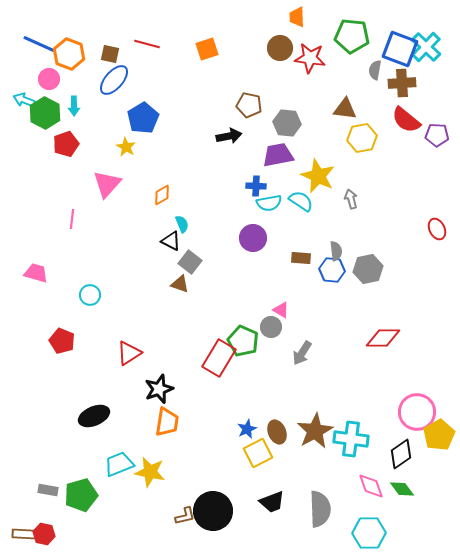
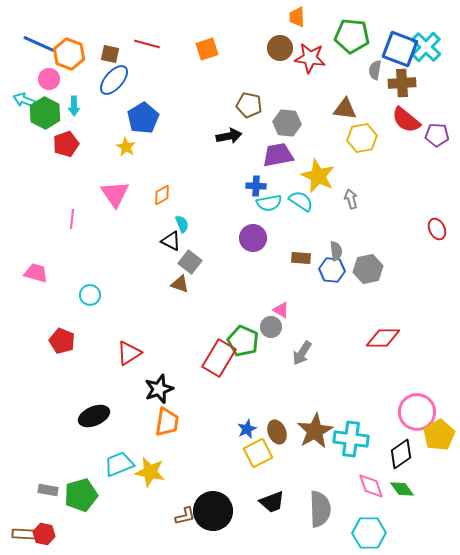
pink triangle at (107, 184): moved 8 px right, 10 px down; rotated 16 degrees counterclockwise
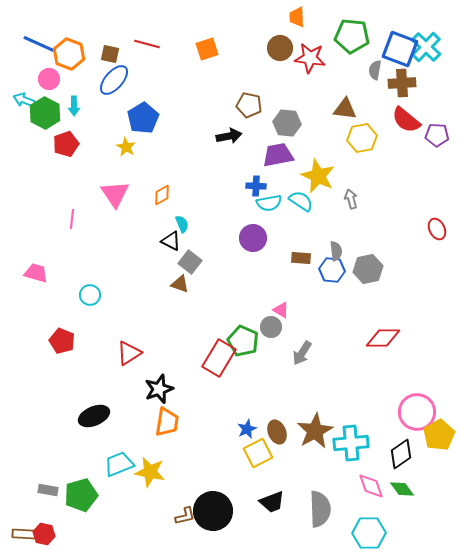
cyan cross at (351, 439): moved 4 px down; rotated 12 degrees counterclockwise
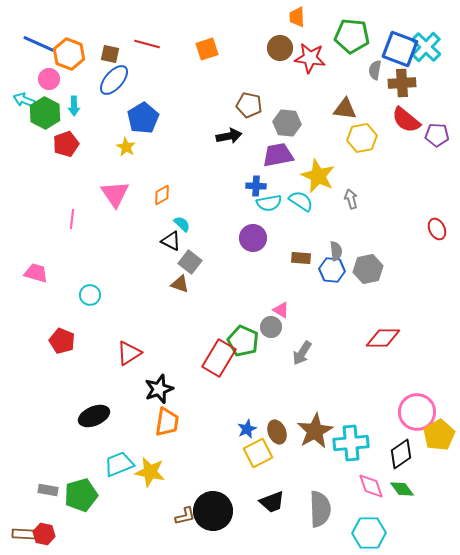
cyan semicircle at (182, 224): rotated 24 degrees counterclockwise
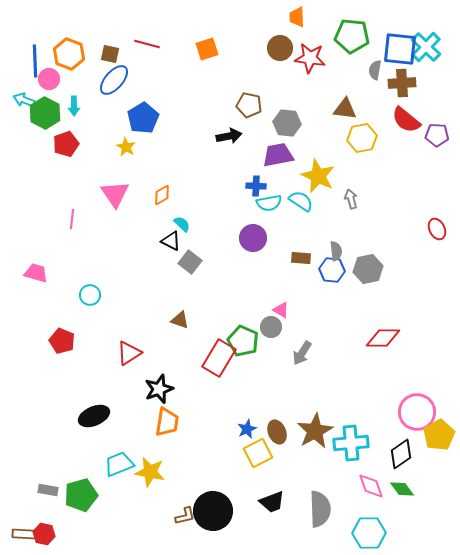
blue line at (39, 44): moved 4 px left, 17 px down; rotated 64 degrees clockwise
blue square at (400, 49): rotated 15 degrees counterclockwise
brown triangle at (180, 284): moved 36 px down
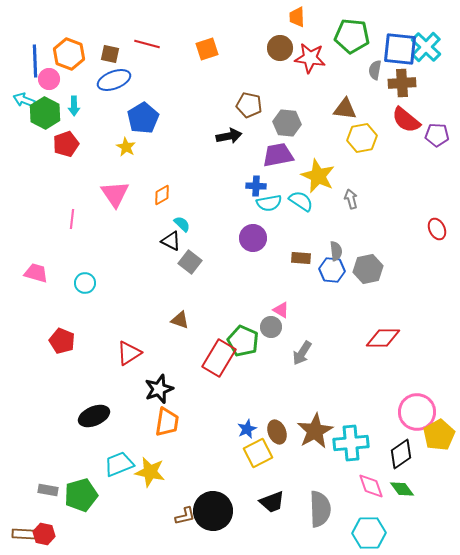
blue ellipse at (114, 80): rotated 28 degrees clockwise
cyan circle at (90, 295): moved 5 px left, 12 px up
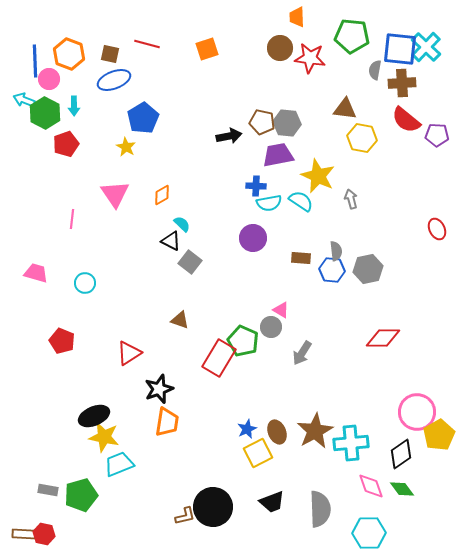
brown pentagon at (249, 105): moved 13 px right, 17 px down
yellow hexagon at (362, 138): rotated 20 degrees clockwise
yellow star at (150, 472): moved 46 px left, 35 px up
black circle at (213, 511): moved 4 px up
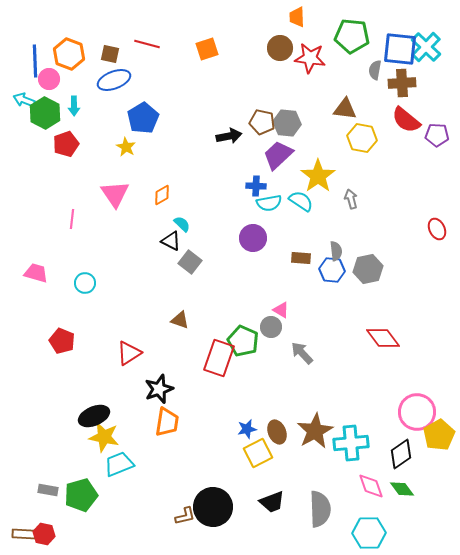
purple trapezoid at (278, 155): rotated 32 degrees counterclockwise
yellow star at (318, 176): rotated 12 degrees clockwise
red diamond at (383, 338): rotated 52 degrees clockwise
gray arrow at (302, 353): rotated 105 degrees clockwise
red rectangle at (219, 358): rotated 12 degrees counterclockwise
blue star at (247, 429): rotated 12 degrees clockwise
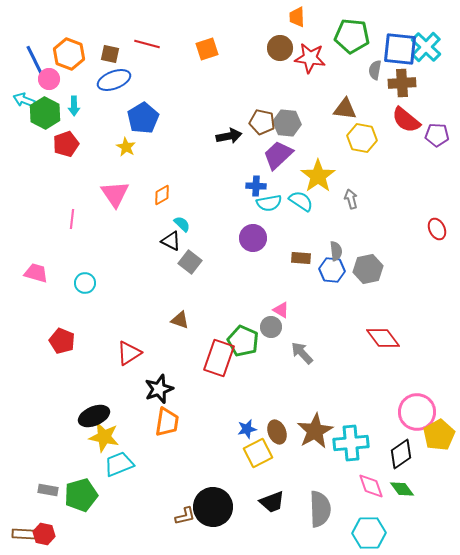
blue line at (35, 61): rotated 24 degrees counterclockwise
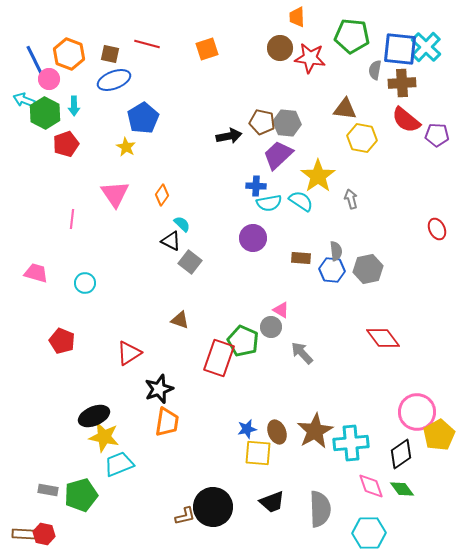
orange diamond at (162, 195): rotated 25 degrees counterclockwise
yellow square at (258, 453): rotated 32 degrees clockwise
